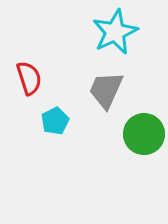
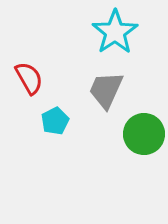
cyan star: rotated 9 degrees counterclockwise
red semicircle: rotated 12 degrees counterclockwise
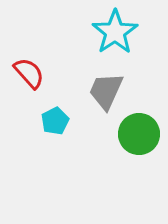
red semicircle: moved 5 px up; rotated 12 degrees counterclockwise
gray trapezoid: moved 1 px down
green circle: moved 5 px left
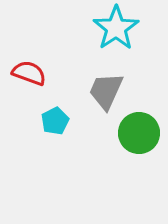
cyan star: moved 1 px right, 4 px up
red semicircle: rotated 28 degrees counterclockwise
green circle: moved 1 px up
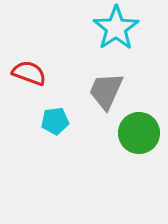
cyan pentagon: rotated 20 degrees clockwise
